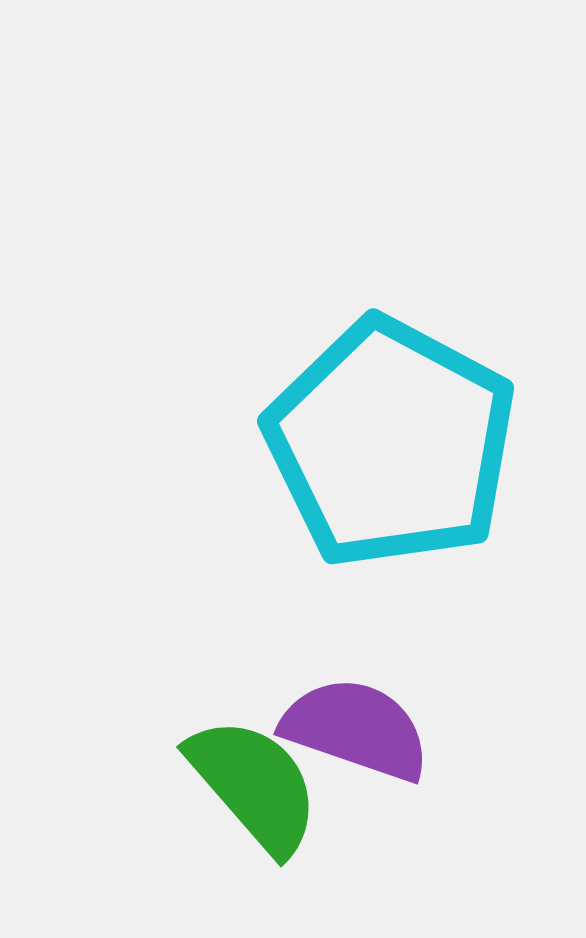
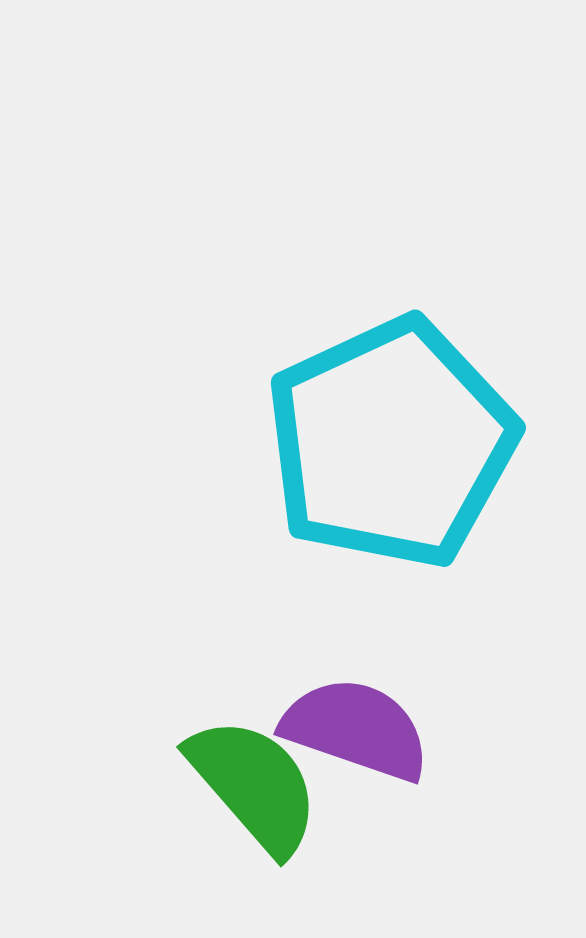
cyan pentagon: rotated 19 degrees clockwise
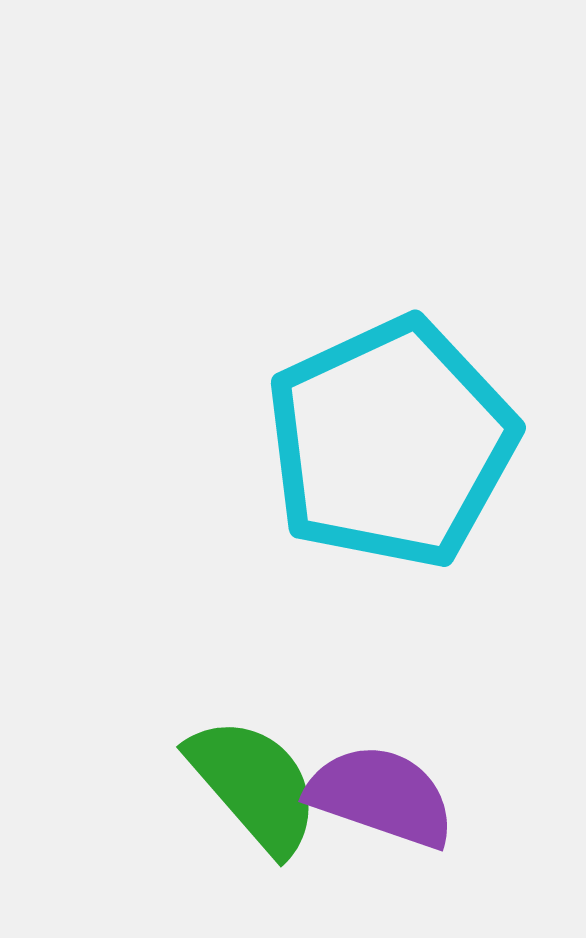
purple semicircle: moved 25 px right, 67 px down
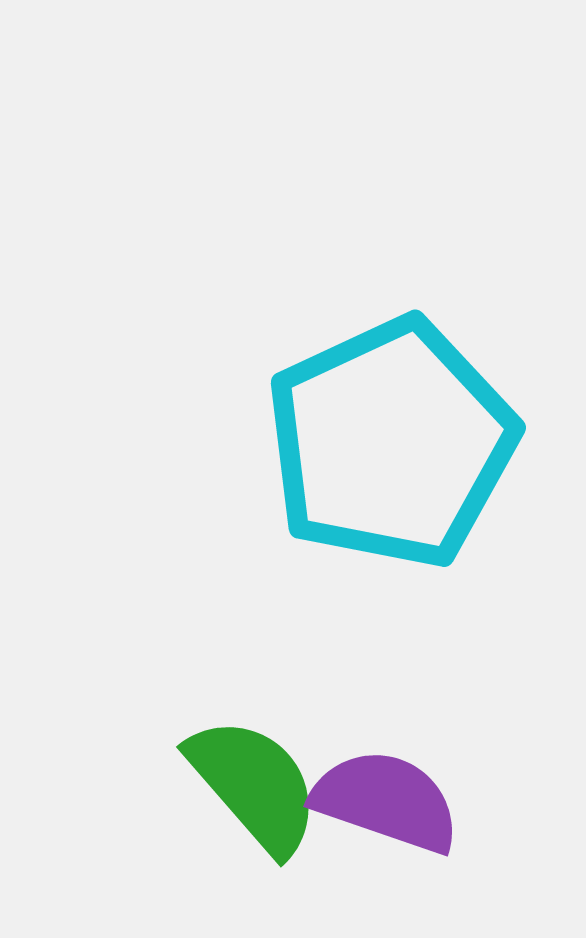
purple semicircle: moved 5 px right, 5 px down
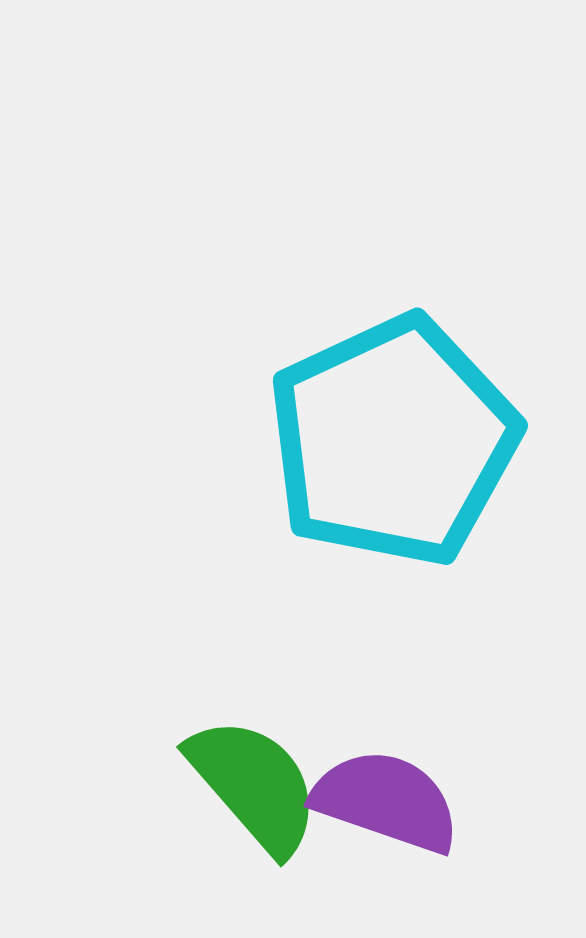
cyan pentagon: moved 2 px right, 2 px up
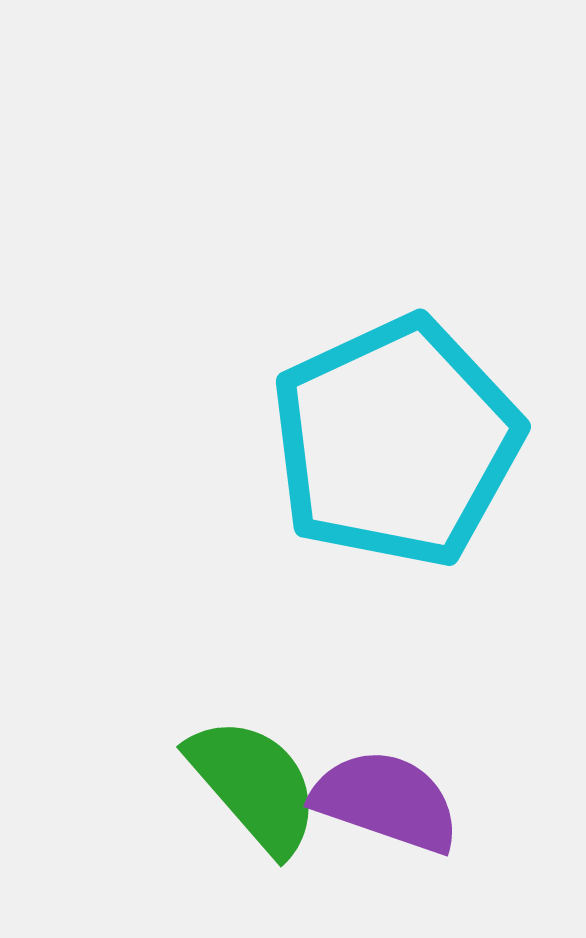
cyan pentagon: moved 3 px right, 1 px down
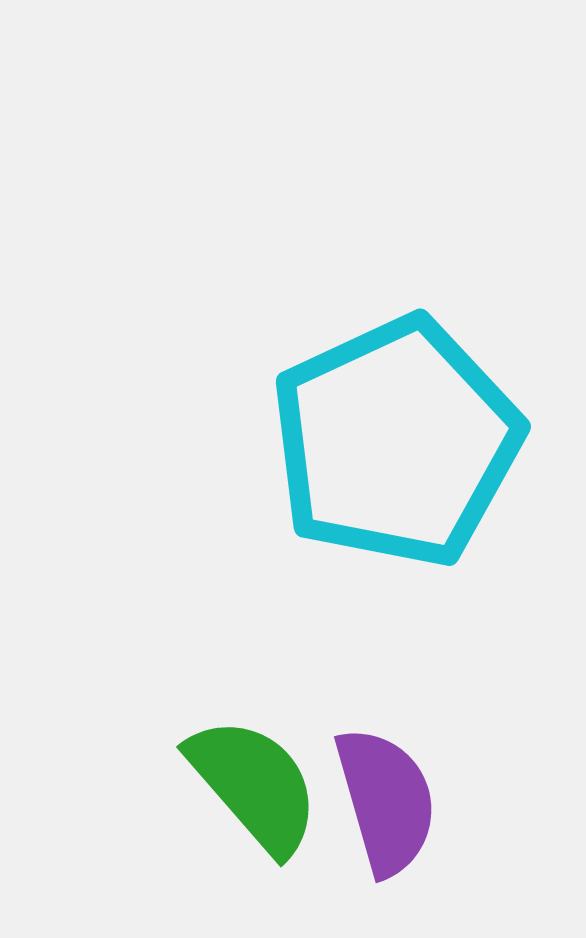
purple semicircle: rotated 55 degrees clockwise
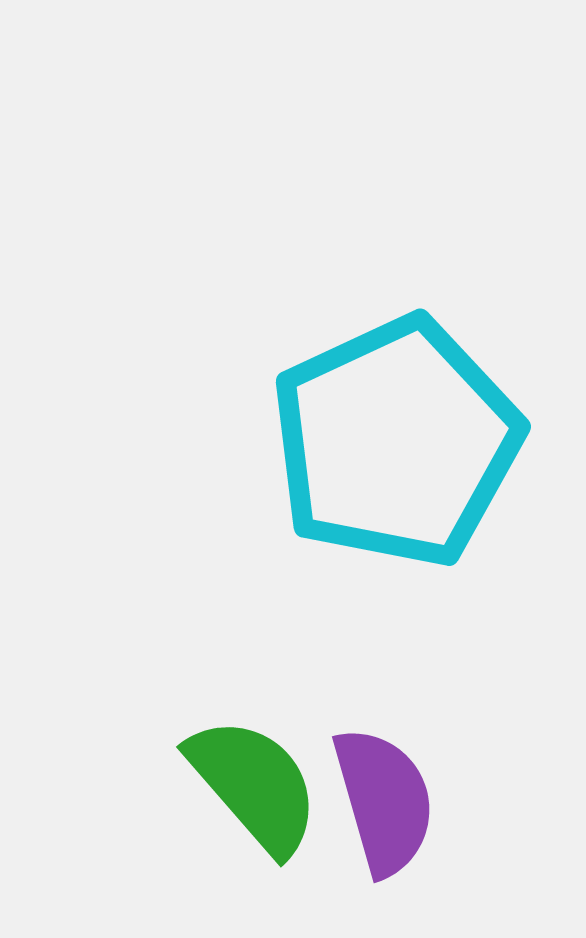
purple semicircle: moved 2 px left
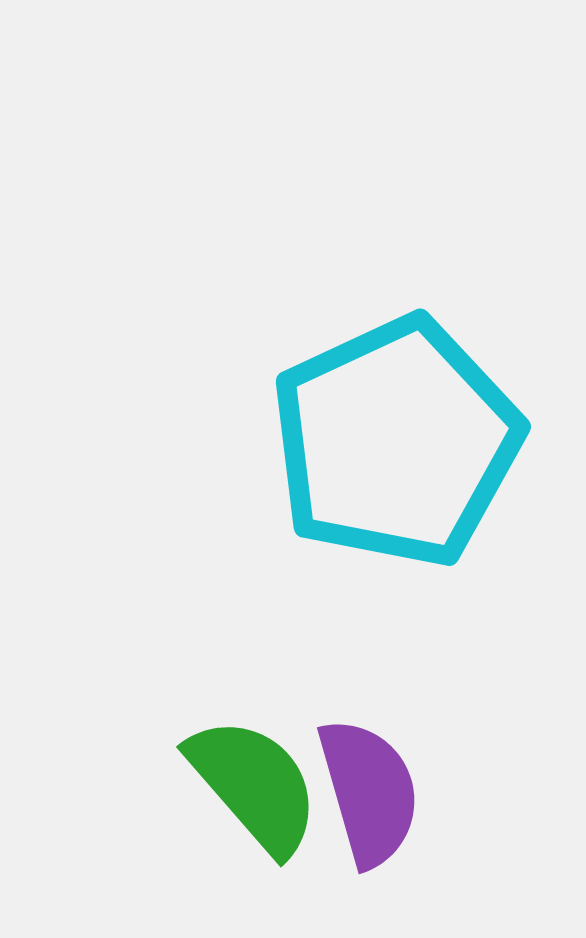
purple semicircle: moved 15 px left, 9 px up
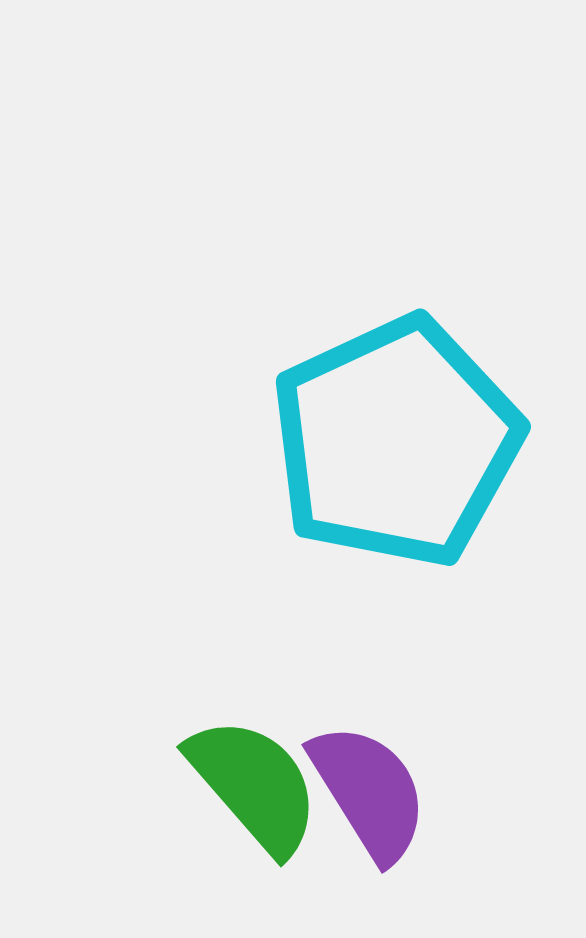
purple semicircle: rotated 16 degrees counterclockwise
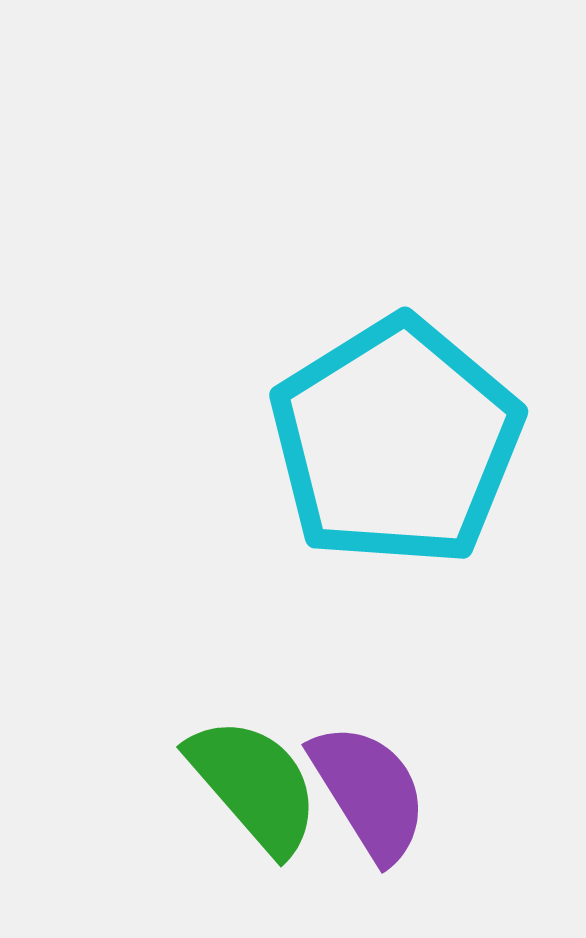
cyan pentagon: rotated 7 degrees counterclockwise
